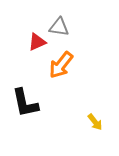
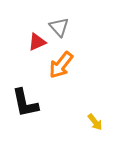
gray triangle: rotated 40 degrees clockwise
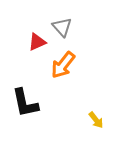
gray triangle: moved 3 px right
orange arrow: moved 2 px right
yellow arrow: moved 1 px right, 2 px up
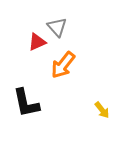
gray triangle: moved 5 px left
black L-shape: moved 1 px right
yellow arrow: moved 6 px right, 10 px up
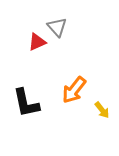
orange arrow: moved 11 px right, 25 px down
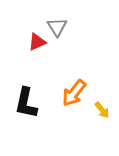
gray triangle: rotated 10 degrees clockwise
orange arrow: moved 3 px down
black L-shape: rotated 24 degrees clockwise
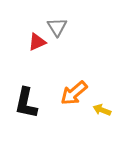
orange arrow: rotated 12 degrees clockwise
yellow arrow: rotated 150 degrees clockwise
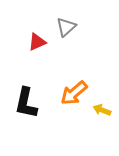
gray triangle: moved 9 px right; rotated 20 degrees clockwise
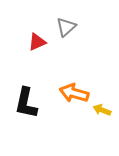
orange arrow: rotated 56 degrees clockwise
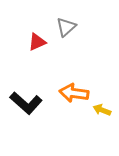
orange arrow: rotated 8 degrees counterclockwise
black L-shape: rotated 60 degrees counterclockwise
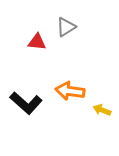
gray triangle: rotated 10 degrees clockwise
red triangle: rotated 30 degrees clockwise
orange arrow: moved 4 px left, 2 px up
